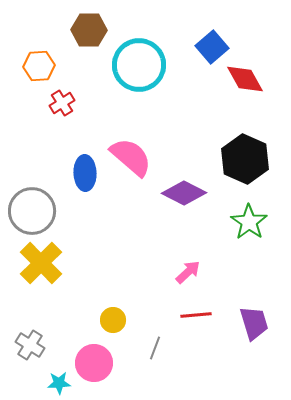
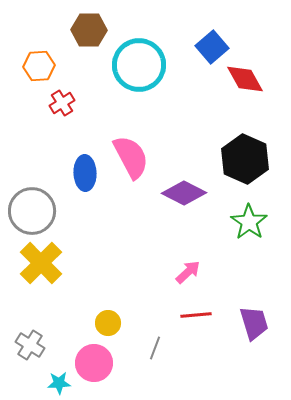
pink semicircle: rotated 21 degrees clockwise
yellow circle: moved 5 px left, 3 px down
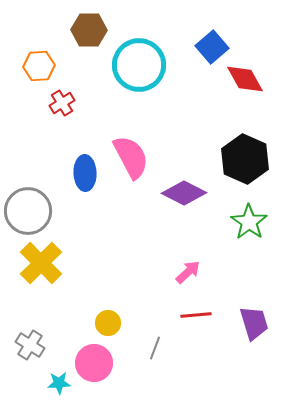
gray circle: moved 4 px left
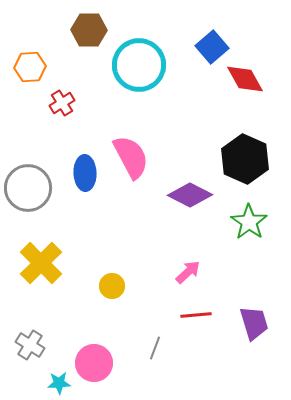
orange hexagon: moved 9 px left, 1 px down
purple diamond: moved 6 px right, 2 px down
gray circle: moved 23 px up
yellow circle: moved 4 px right, 37 px up
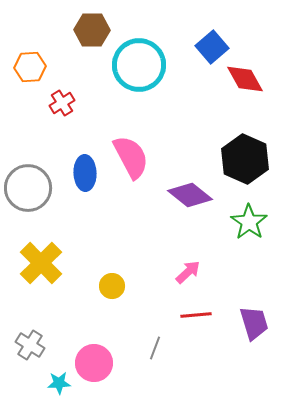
brown hexagon: moved 3 px right
purple diamond: rotated 12 degrees clockwise
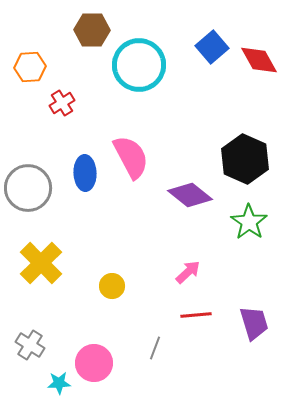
red diamond: moved 14 px right, 19 px up
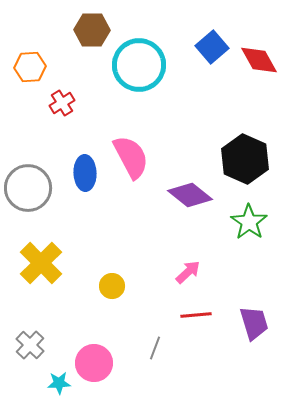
gray cross: rotated 12 degrees clockwise
